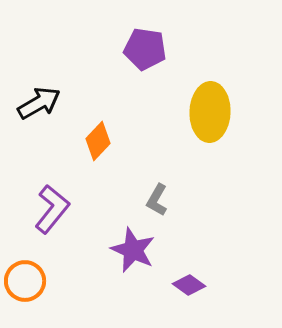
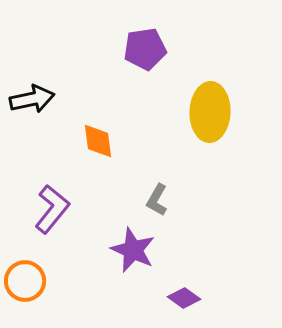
purple pentagon: rotated 18 degrees counterclockwise
black arrow: moved 7 px left, 4 px up; rotated 18 degrees clockwise
orange diamond: rotated 51 degrees counterclockwise
purple diamond: moved 5 px left, 13 px down
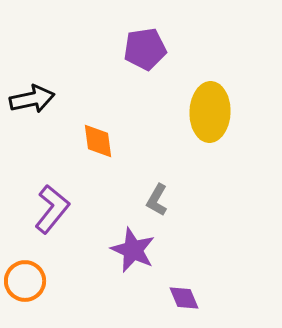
purple diamond: rotated 32 degrees clockwise
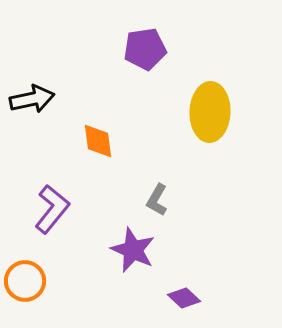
purple diamond: rotated 24 degrees counterclockwise
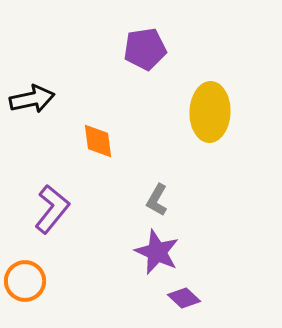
purple star: moved 24 px right, 2 px down
